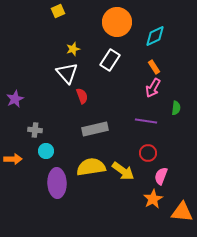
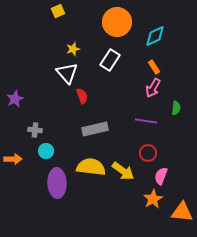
yellow semicircle: rotated 16 degrees clockwise
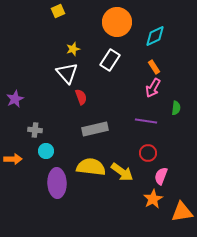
red semicircle: moved 1 px left, 1 px down
yellow arrow: moved 1 px left, 1 px down
orange triangle: rotated 15 degrees counterclockwise
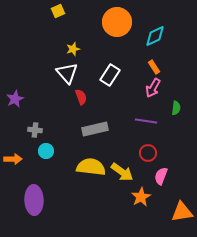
white rectangle: moved 15 px down
purple ellipse: moved 23 px left, 17 px down
orange star: moved 12 px left, 2 px up
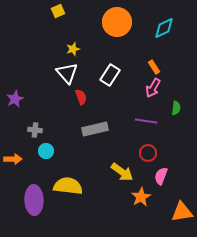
cyan diamond: moved 9 px right, 8 px up
yellow semicircle: moved 23 px left, 19 px down
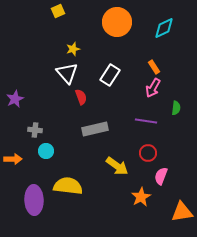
yellow arrow: moved 5 px left, 6 px up
